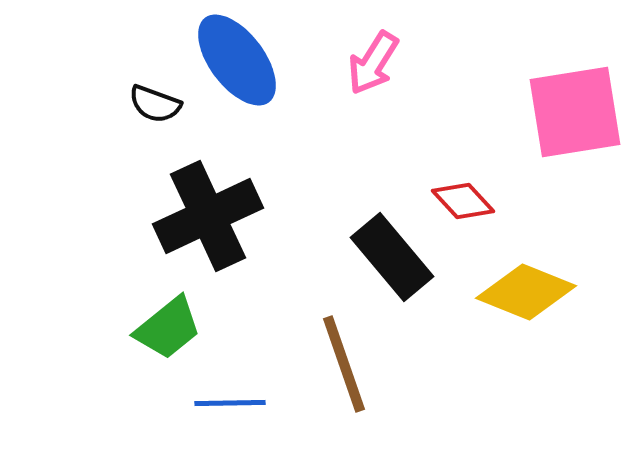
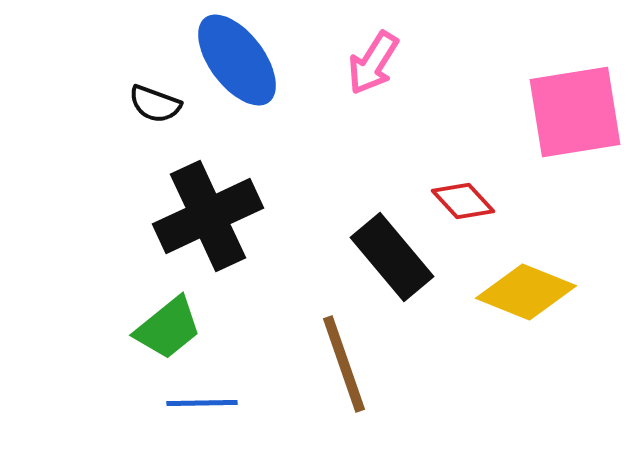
blue line: moved 28 px left
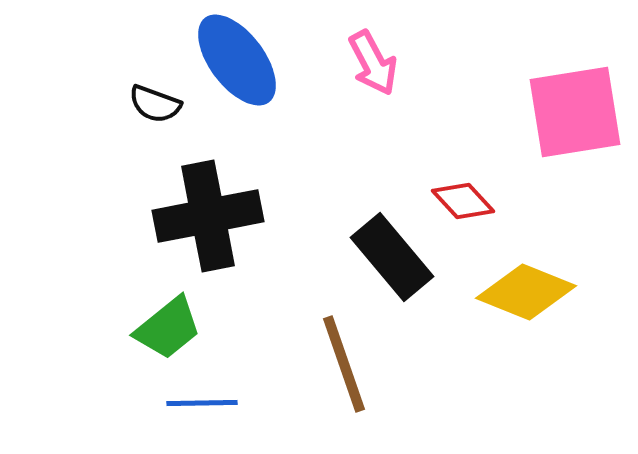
pink arrow: rotated 60 degrees counterclockwise
black cross: rotated 14 degrees clockwise
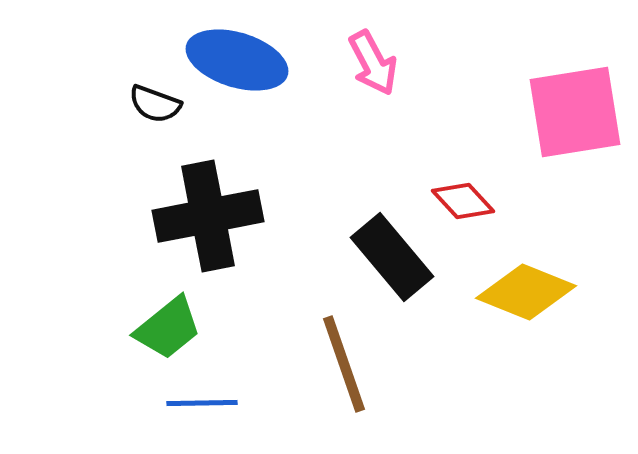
blue ellipse: rotated 36 degrees counterclockwise
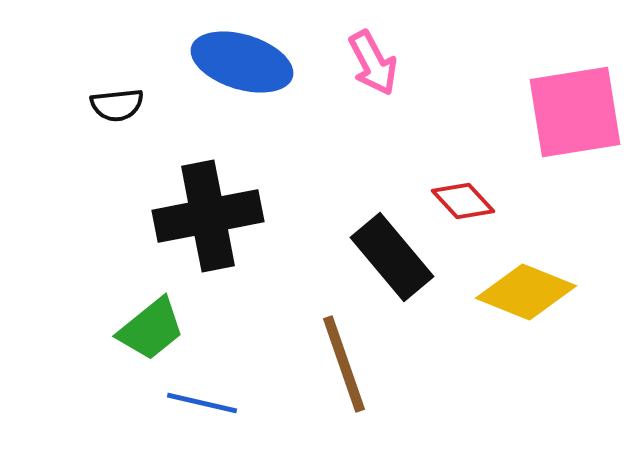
blue ellipse: moved 5 px right, 2 px down
black semicircle: moved 38 px left, 1 px down; rotated 26 degrees counterclockwise
green trapezoid: moved 17 px left, 1 px down
blue line: rotated 14 degrees clockwise
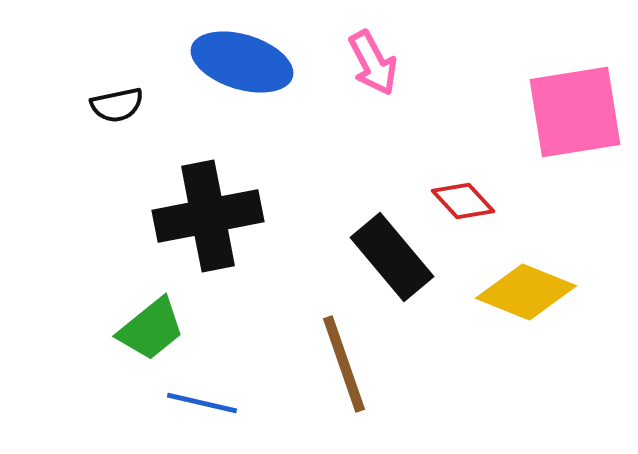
black semicircle: rotated 6 degrees counterclockwise
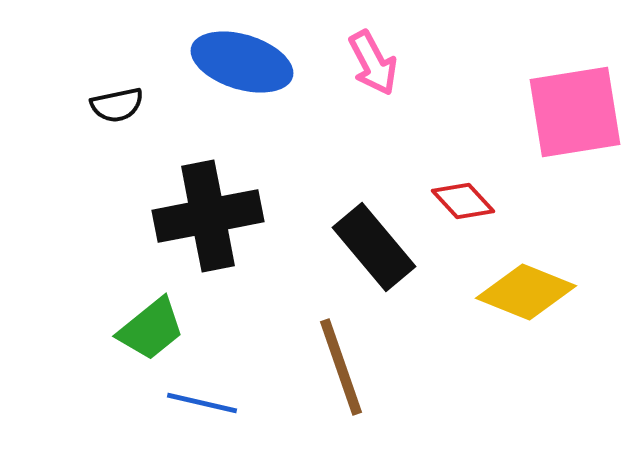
black rectangle: moved 18 px left, 10 px up
brown line: moved 3 px left, 3 px down
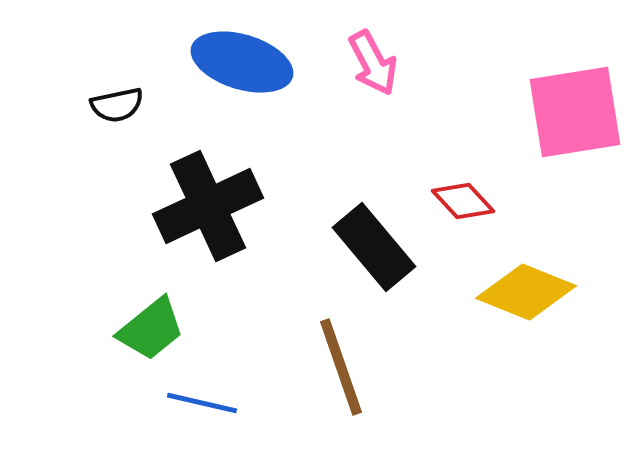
black cross: moved 10 px up; rotated 14 degrees counterclockwise
